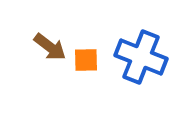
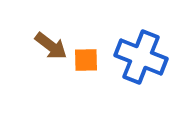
brown arrow: moved 1 px right, 1 px up
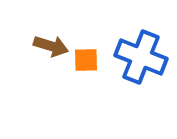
brown arrow: rotated 20 degrees counterclockwise
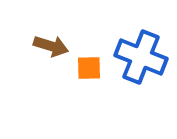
orange square: moved 3 px right, 8 px down
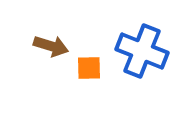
blue cross: moved 1 px right, 6 px up
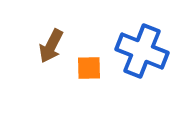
brown arrow: rotated 100 degrees clockwise
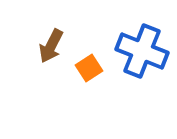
orange square: rotated 32 degrees counterclockwise
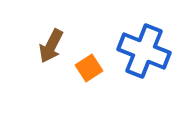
blue cross: moved 2 px right
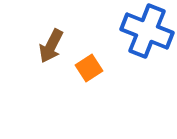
blue cross: moved 3 px right, 20 px up
